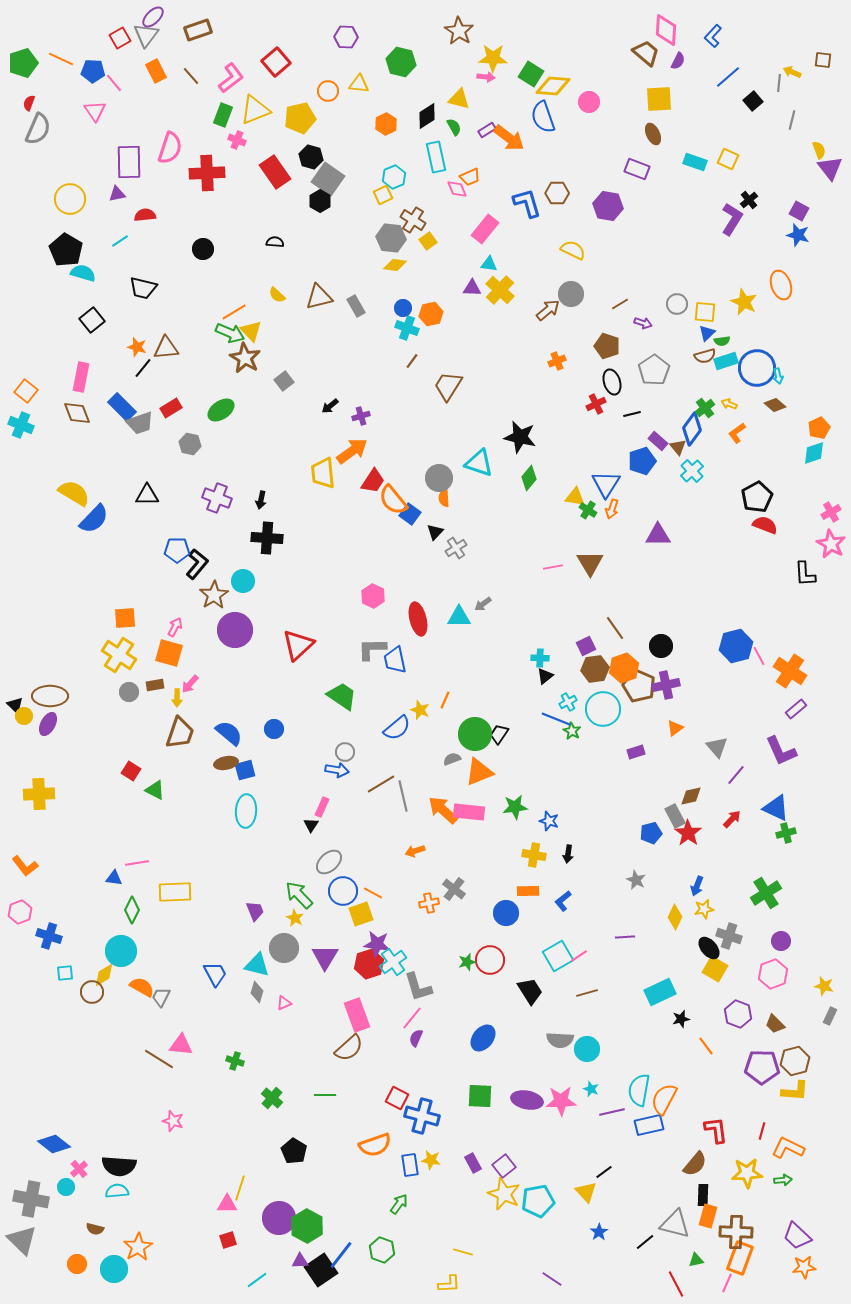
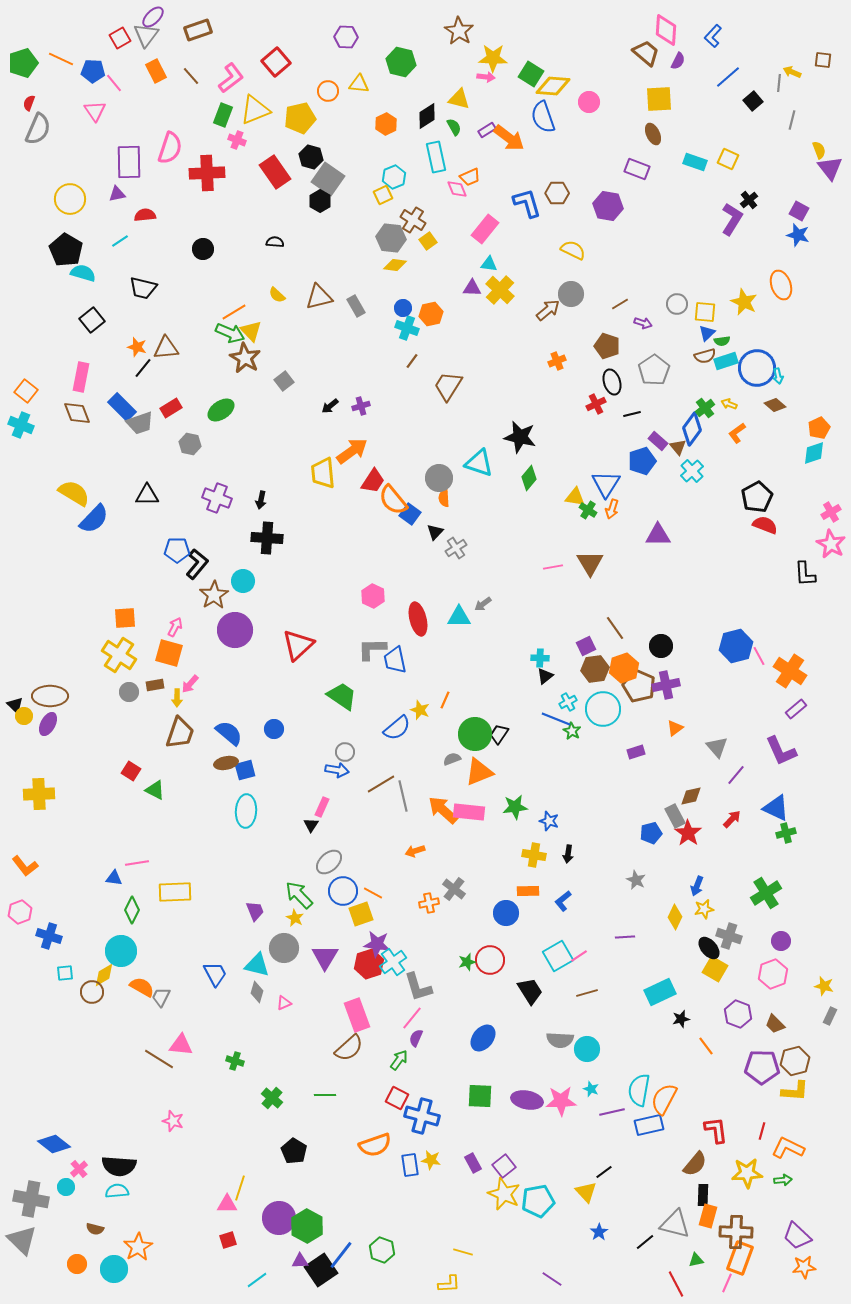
purple cross at (361, 416): moved 10 px up
green arrow at (399, 1204): moved 144 px up
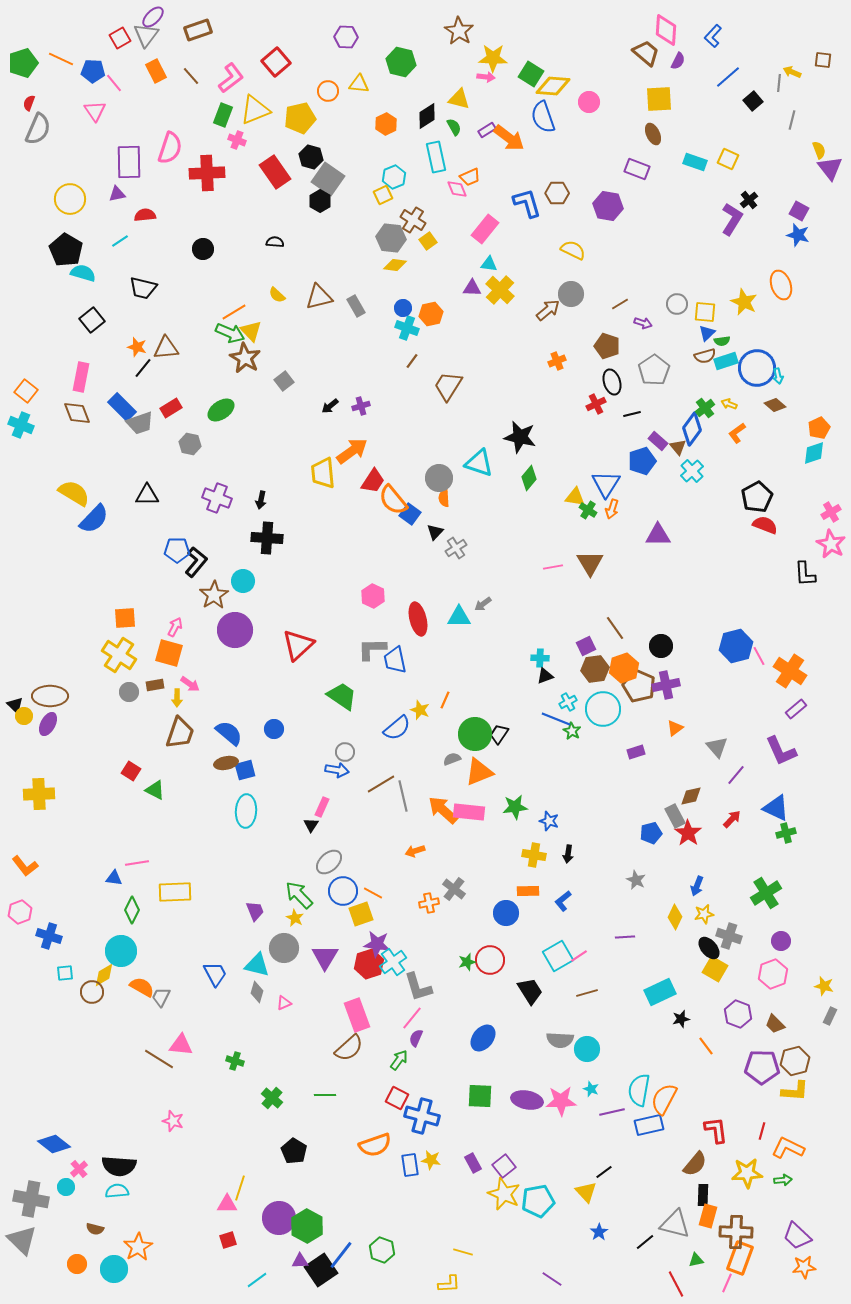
black L-shape at (197, 564): moved 1 px left, 2 px up
black triangle at (545, 676): rotated 18 degrees clockwise
pink arrow at (190, 684): rotated 96 degrees counterclockwise
yellow star at (704, 909): moved 5 px down
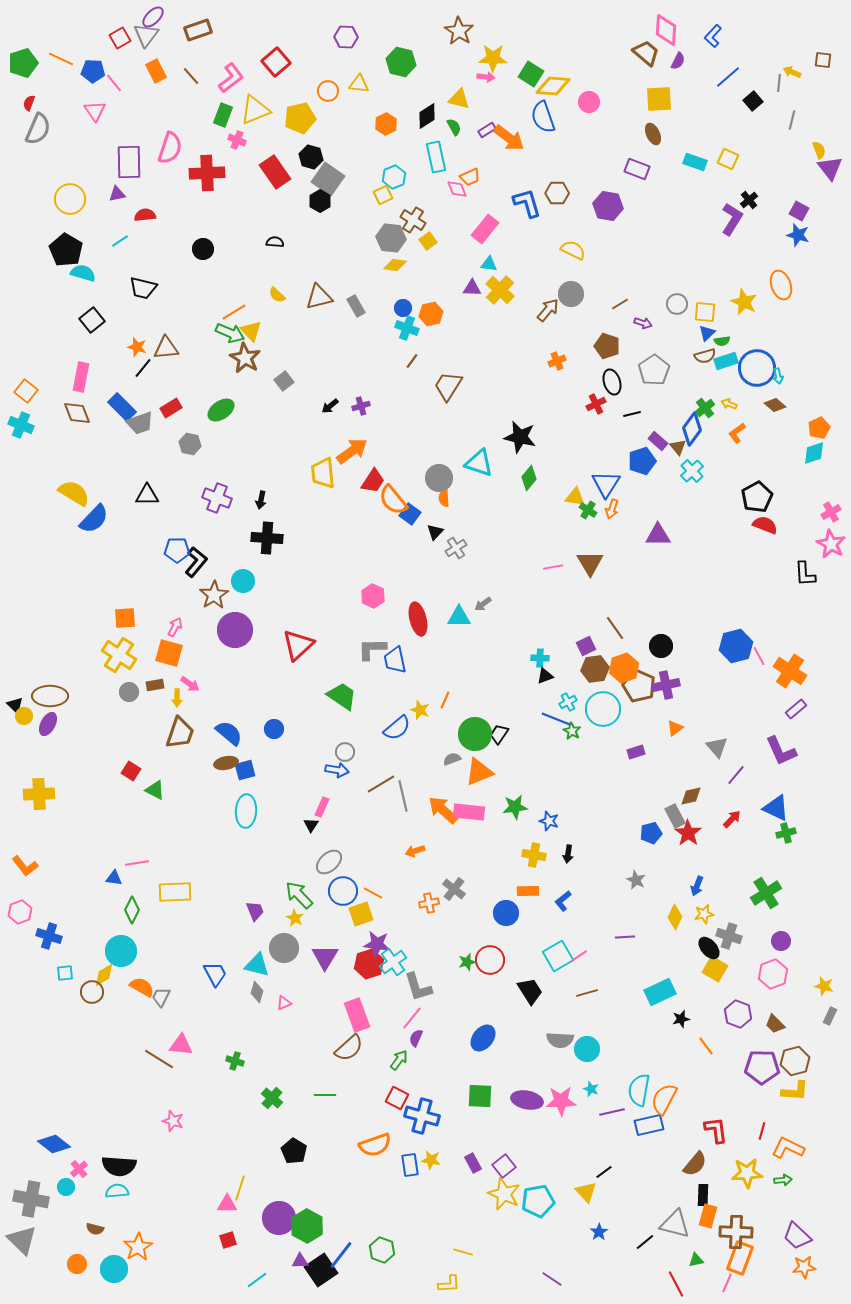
brown arrow at (548, 310): rotated 10 degrees counterclockwise
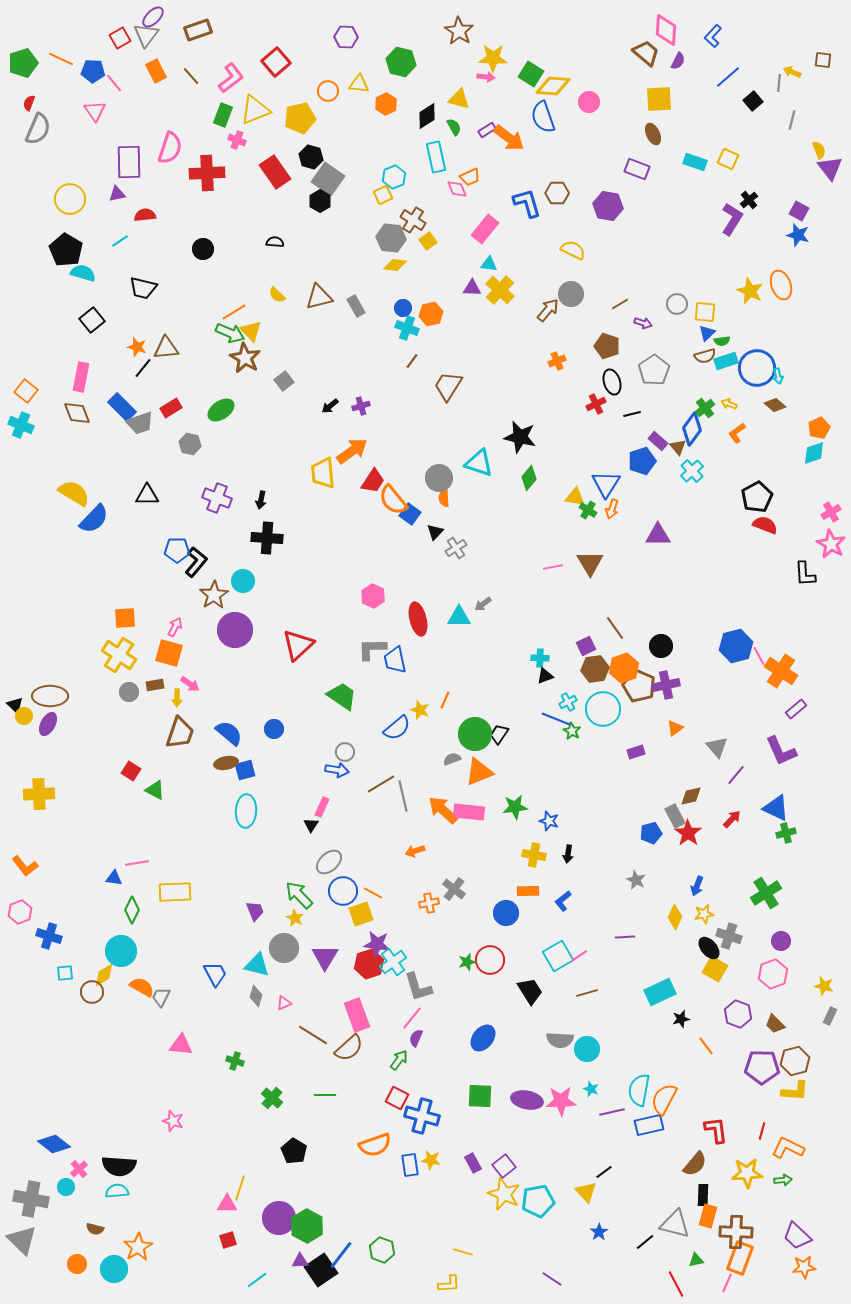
orange hexagon at (386, 124): moved 20 px up
yellow star at (744, 302): moved 6 px right, 11 px up
orange cross at (790, 671): moved 9 px left
gray diamond at (257, 992): moved 1 px left, 4 px down
brown line at (159, 1059): moved 154 px right, 24 px up
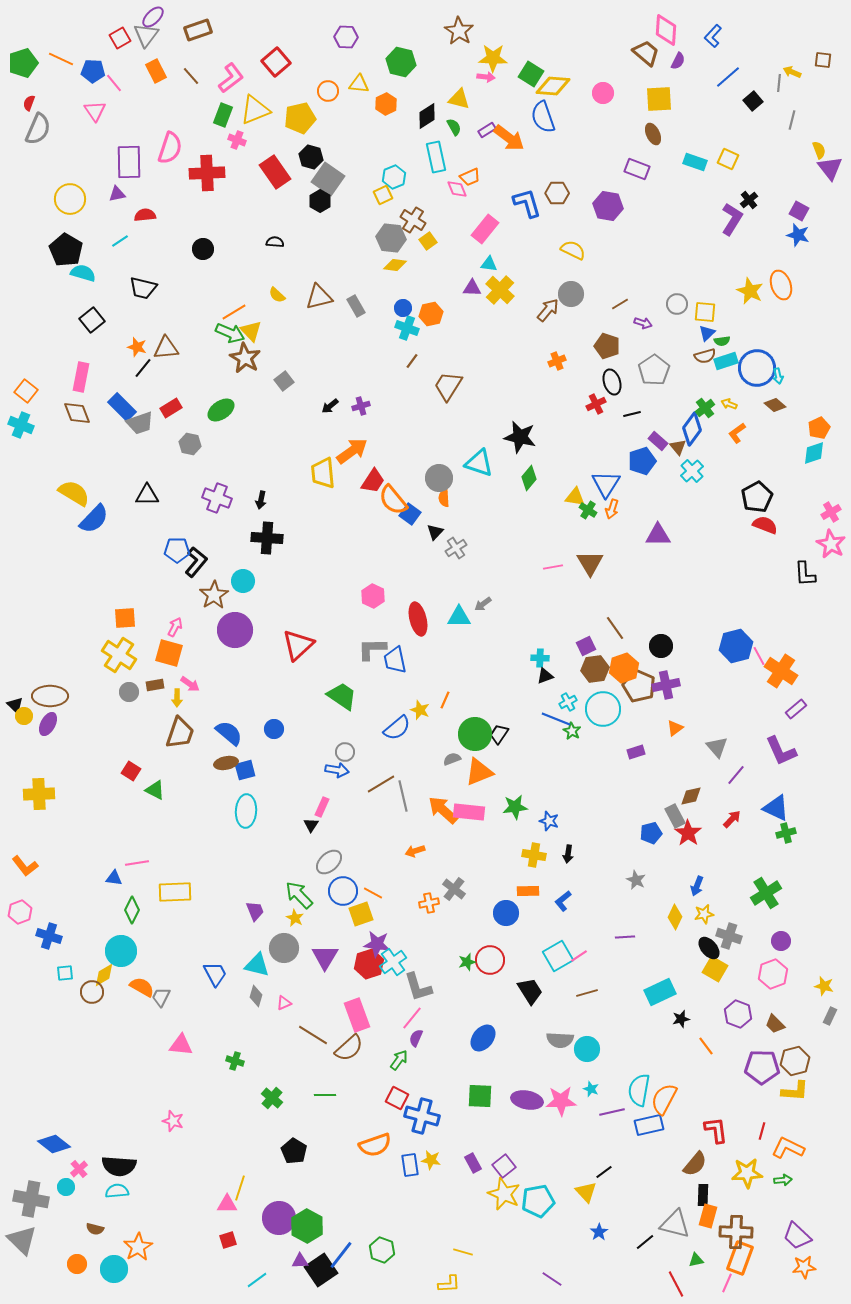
pink circle at (589, 102): moved 14 px right, 9 px up
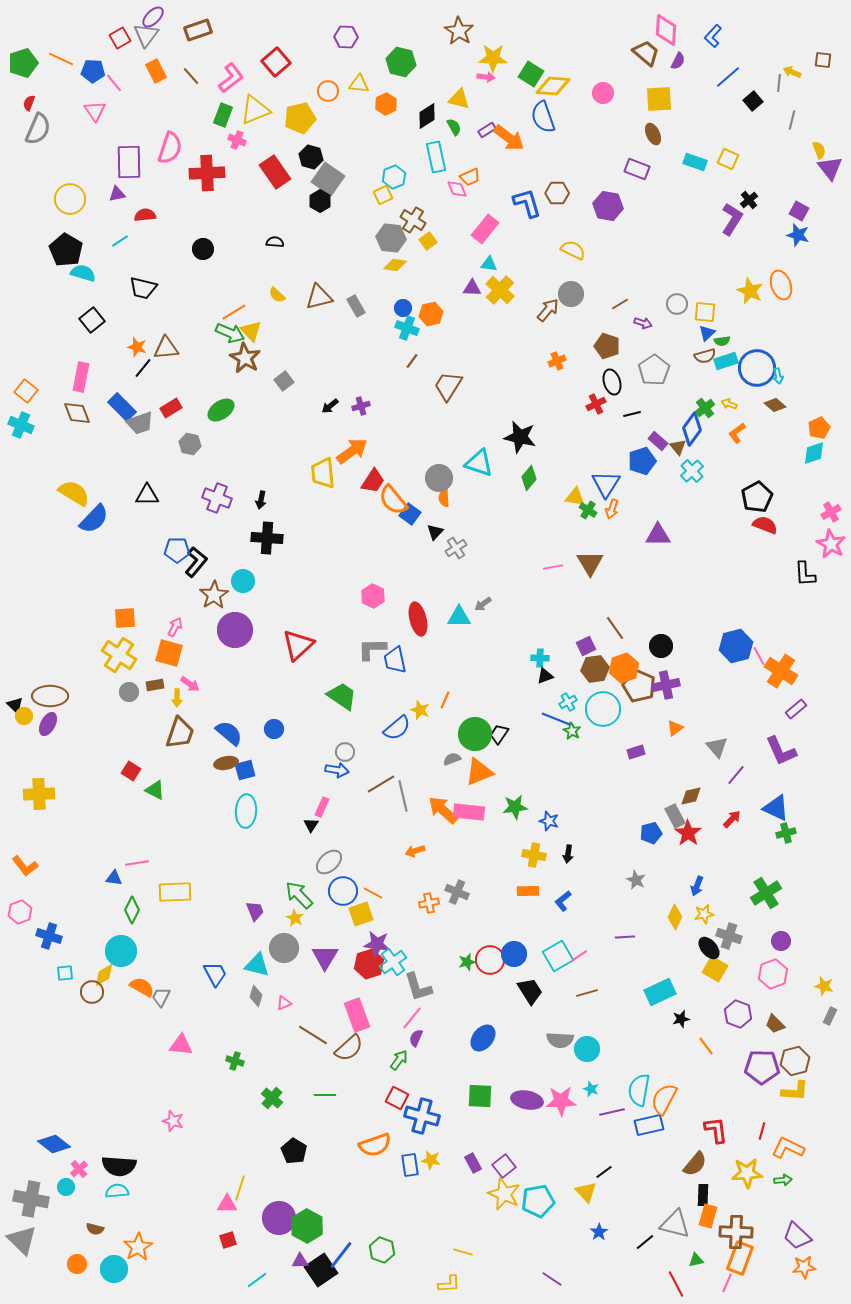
gray cross at (454, 889): moved 3 px right, 3 px down; rotated 15 degrees counterclockwise
blue circle at (506, 913): moved 8 px right, 41 px down
